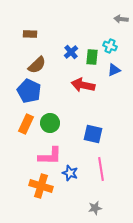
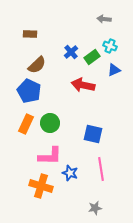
gray arrow: moved 17 px left
green rectangle: rotated 49 degrees clockwise
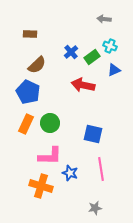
blue pentagon: moved 1 px left, 1 px down
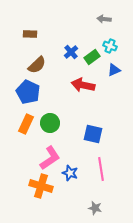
pink L-shape: moved 2 px down; rotated 35 degrees counterclockwise
gray star: rotated 24 degrees clockwise
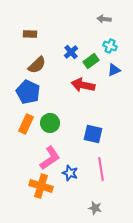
green rectangle: moved 1 px left, 4 px down
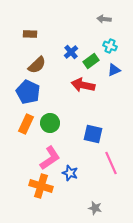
pink line: moved 10 px right, 6 px up; rotated 15 degrees counterclockwise
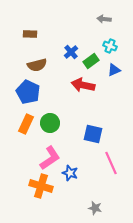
brown semicircle: rotated 30 degrees clockwise
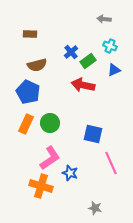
green rectangle: moved 3 px left
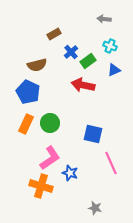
brown rectangle: moved 24 px right; rotated 32 degrees counterclockwise
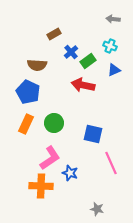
gray arrow: moved 9 px right
brown semicircle: rotated 18 degrees clockwise
green circle: moved 4 px right
orange cross: rotated 15 degrees counterclockwise
gray star: moved 2 px right, 1 px down
